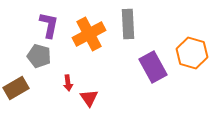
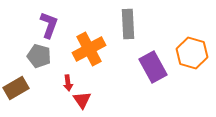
purple L-shape: rotated 8 degrees clockwise
orange cross: moved 15 px down
red triangle: moved 7 px left, 2 px down
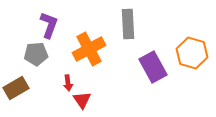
gray pentagon: moved 3 px left, 2 px up; rotated 20 degrees counterclockwise
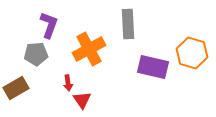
purple rectangle: rotated 48 degrees counterclockwise
